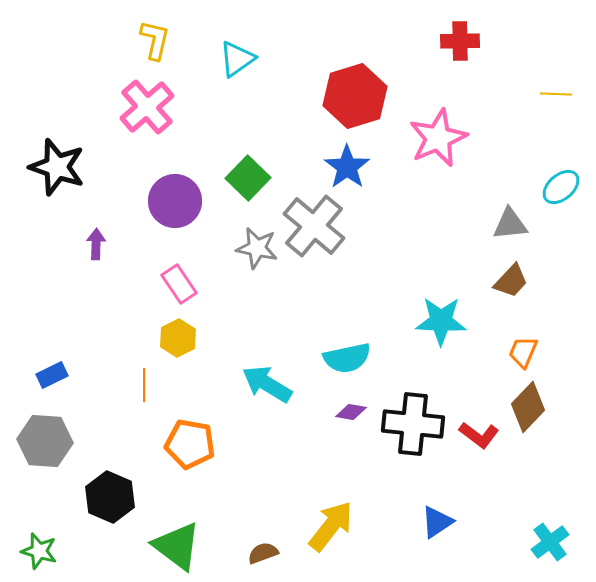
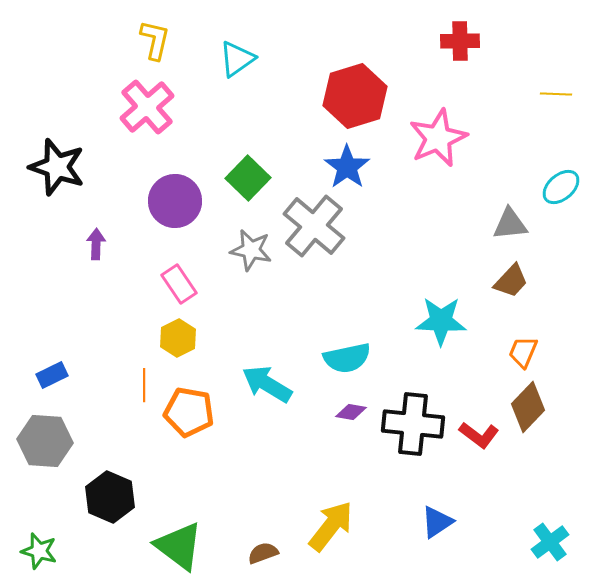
gray star: moved 6 px left, 2 px down
orange pentagon: moved 1 px left, 32 px up
green triangle: moved 2 px right
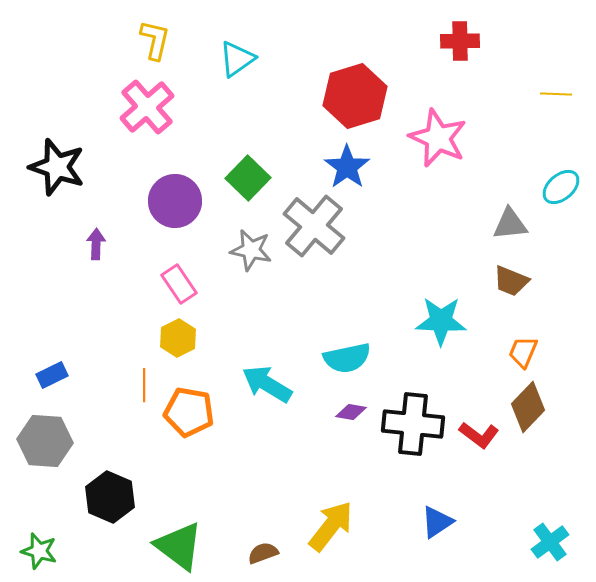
pink star: rotated 24 degrees counterclockwise
brown trapezoid: rotated 69 degrees clockwise
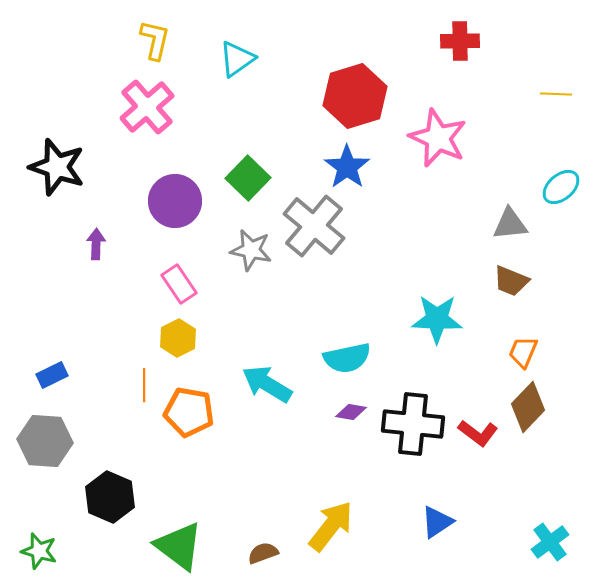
cyan star: moved 4 px left, 2 px up
red L-shape: moved 1 px left, 2 px up
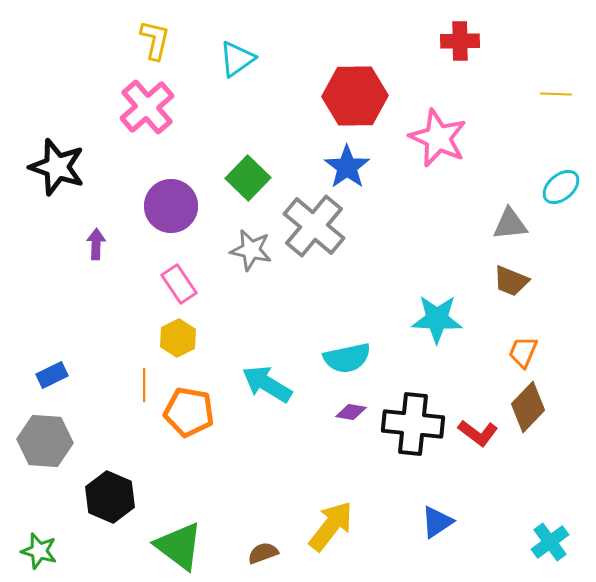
red hexagon: rotated 16 degrees clockwise
purple circle: moved 4 px left, 5 px down
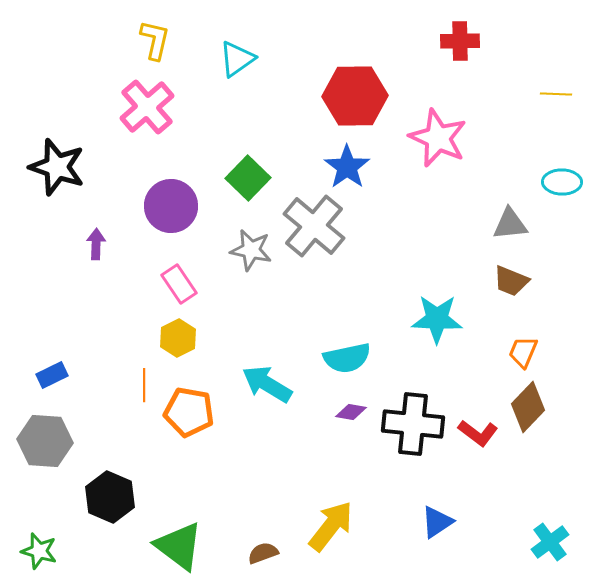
cyan ellipse: moved 1 px right, 5 px up; rotated 42 degrees clockwise
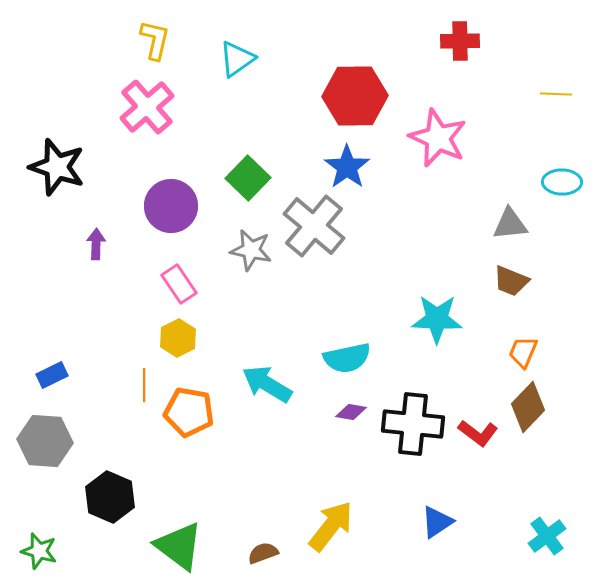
cyan cross: moved 3 px left, 6 px up
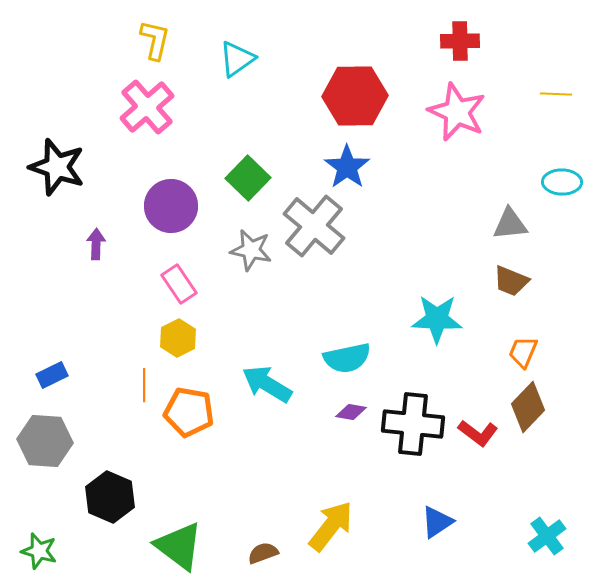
pink star: moved 19 px right, 26 px up
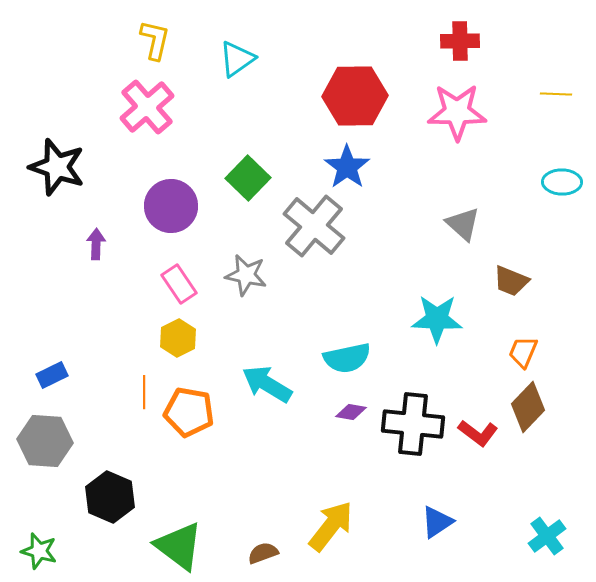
pink star: rotated 24 degrees counterclockwise
gray triangle: moved 47 px left; rotated 48 degrees clockwise
gray star: moved 5 px left, 25 px down
orange line: moved 7 px down
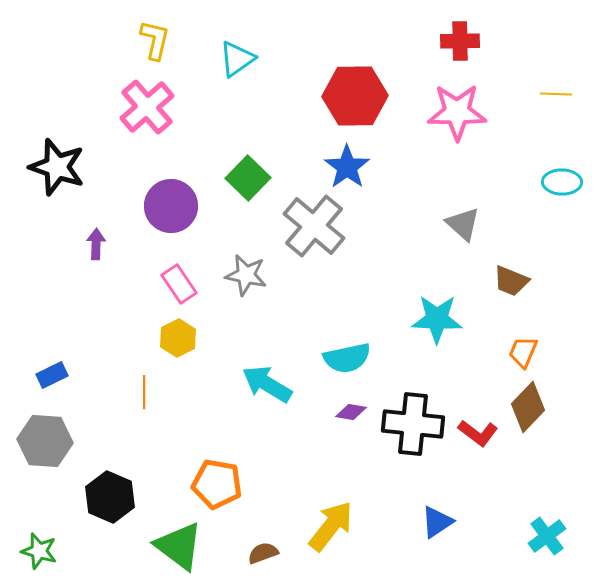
orange pentagon: moved 28 px right, 72 px down
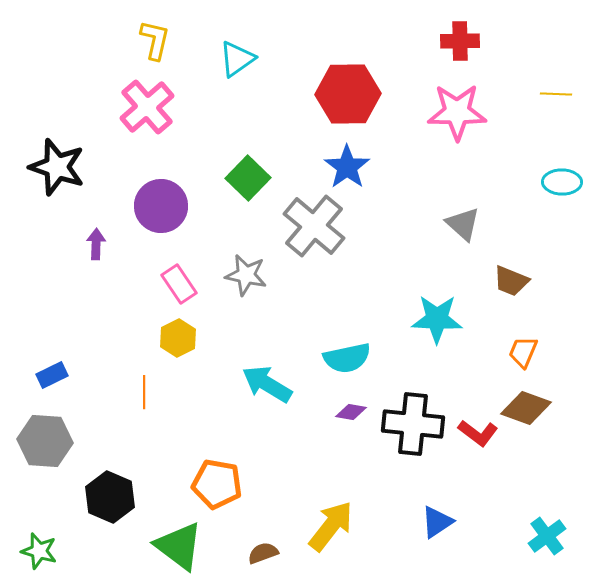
red hexagon: moved 7 px left, 2 px up
purple circle: moved 10 px left
brown diamond: moved 2 px left, 1 px down; rotated 66 degrees clockwise
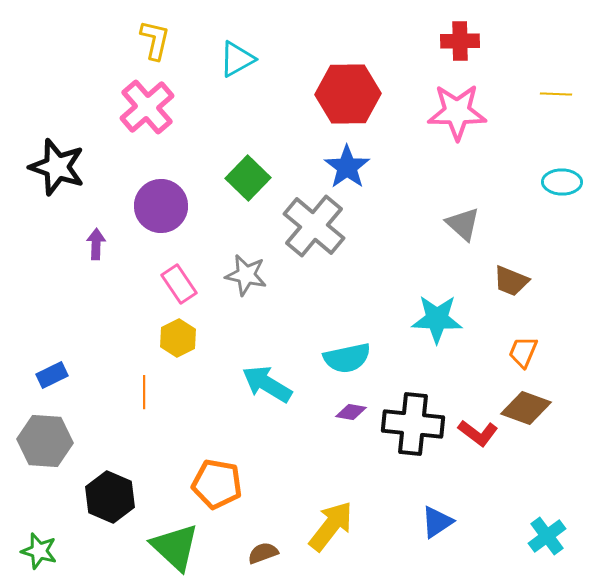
cyan triangle: rotated 6 degrees clockwise
green triangle: moved 4 px left, 1 px down; rotated 6 degrees clockwise
